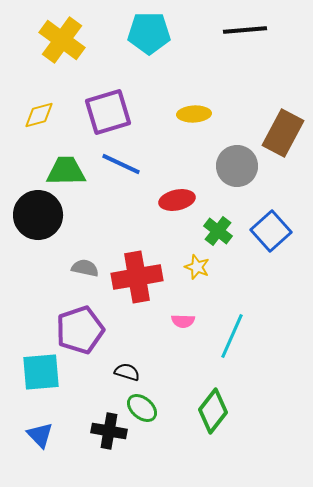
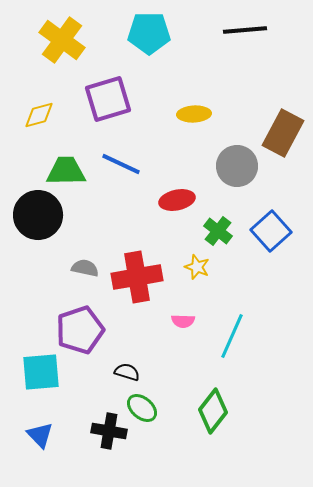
purple square: moved 13 px up
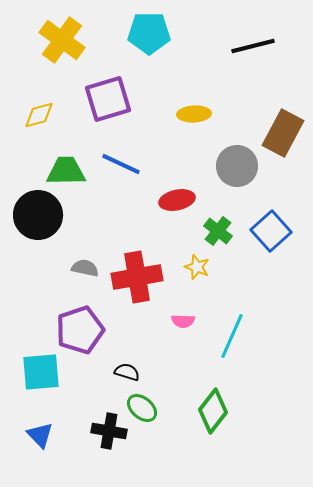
black line: moved 8 px right, 16 px down; rotated 9 degrees counterclockwise
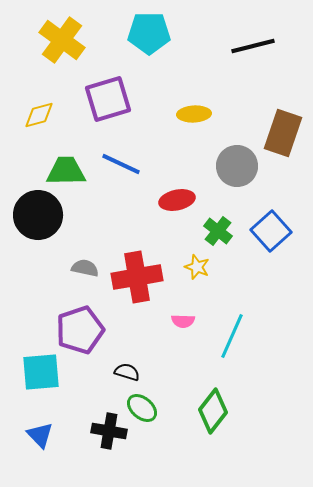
brown rectangle: rotated 9 degrees counterclockwise
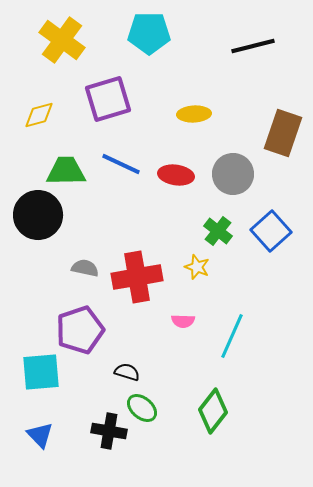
gray circle: moved 4 px left, 8 px down
red ellipse: moved 1 px left, 25 px up; rotated 20 degrees clockwise
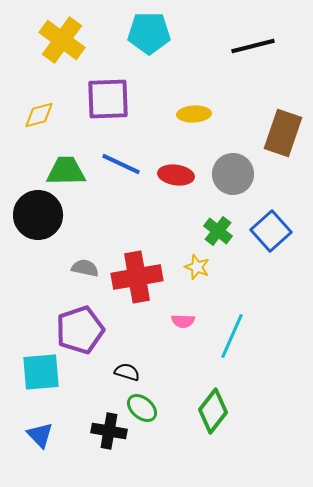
purple square: rotated 15 degrees clockwise
